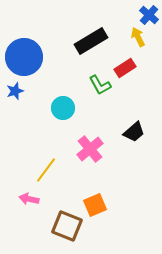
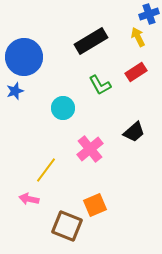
blue cross: moved 1 px up; rotated 30 degrees clockwise
red rectangle: moved 11 px right, 4 px down
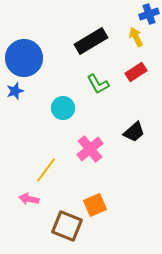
yellow arrow: moved 2 px left
blue circle: moved 1 px down
green L-shape: moved 2 px left, 1 px up
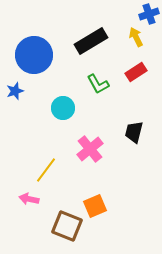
blue circle: moved 10 px right, 3 px up
black trapezoid: rotated 145 degrees clockwise
orange square: moved 1 px down
